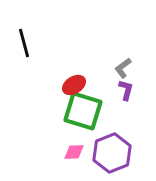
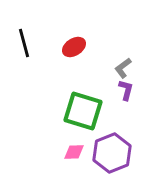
red ellipse: moved 38 px up
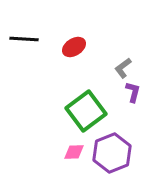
black line: moved 4 px up; rotated 72 degrees counterclockwise
purple L-shape: moved 7 px right, 2 px down
green square: moved 3 px right; rotated 36 degrees clockwise
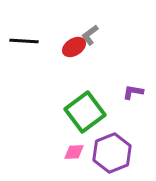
black line: moved 2 px down
gray L-shape: moved 33 px left, 33 px up
purple L-shape: rotated 95 degrees counterclockwise
green square: moved 1 px left, 1 px down
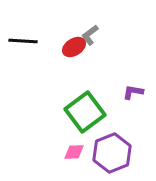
black line: moved 1 px left
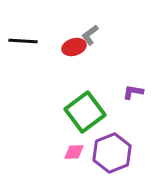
red ellipse: rotated 15 degrees clockwise
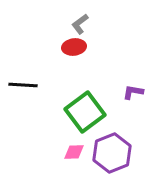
gray L-shape: moved 10 px left, 11 px up
black line: moved 44 px down
red ellipse: rotated 10 degrees clockwise
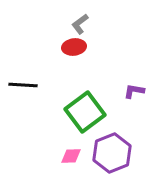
purple L-shape: moved 1 px right, 1 px up
pink diamond: moved 3 px left, 4 px down
